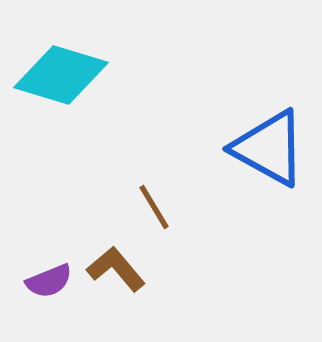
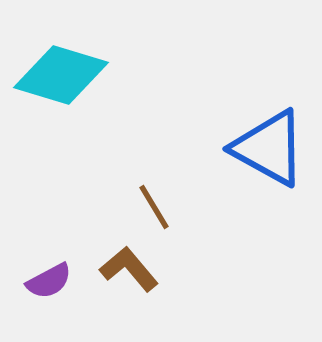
brown L-shape: moved 13 px right
purple semicircle: rotated 6 degrees counterclockwise
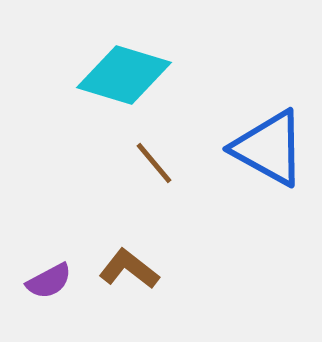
cyan diamond: moved 63 px right
brown line: moved 44 px up; rotated 9 degrees counterclockwise
brown L-shape: rotated 12 degrees counterclockwise
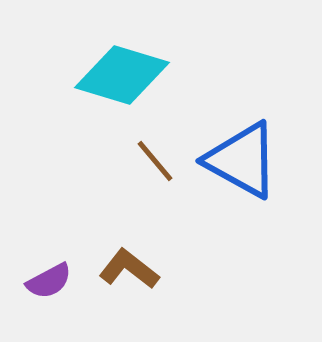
cyan diamond: moved 2 px left
blue triangle: moved 27 px left, 12 px down
brown line: moved 1 px right, 2 px up
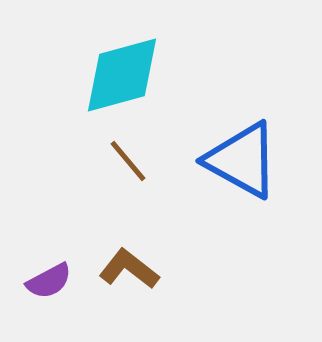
cyan diamond: rotated 32 degrees counterclockwise
brown line: moved 27 px left
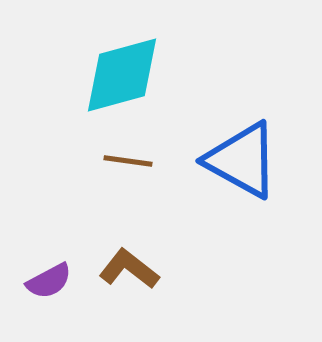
brown line: rotated 42 degrees counterclockwise
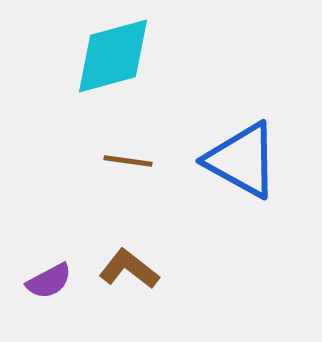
cyan diamond: moved 9 px left, 19 px up
